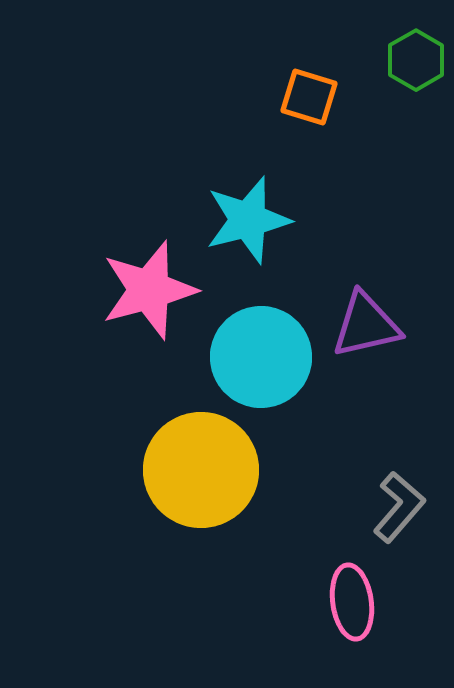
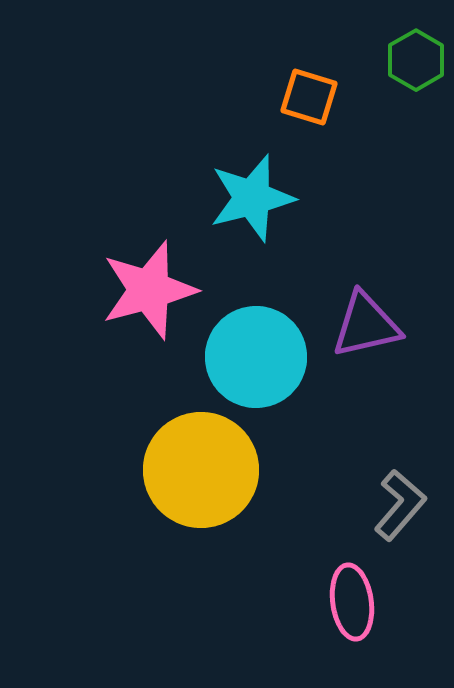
cyan star: moved 4 px right, 22 px up
cyan circle: moved 5 px left
gray L-shape: moved 1 px right, 2 px up
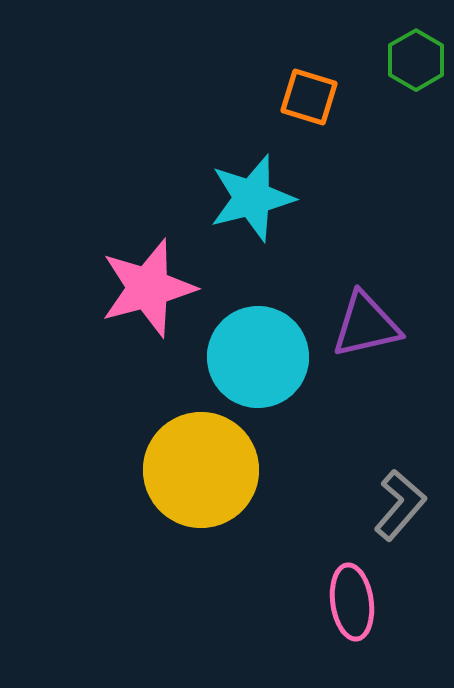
pink star: moved 1 px left, 2 px up
cyan circle: moved 2 px right
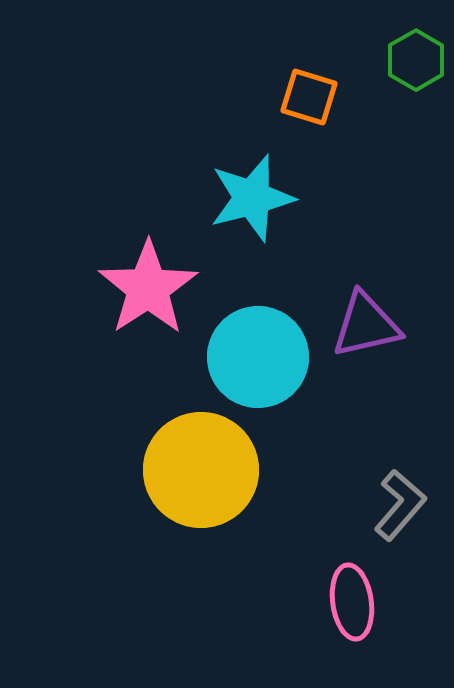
pink star: rotated 18 degrees counterclockwise
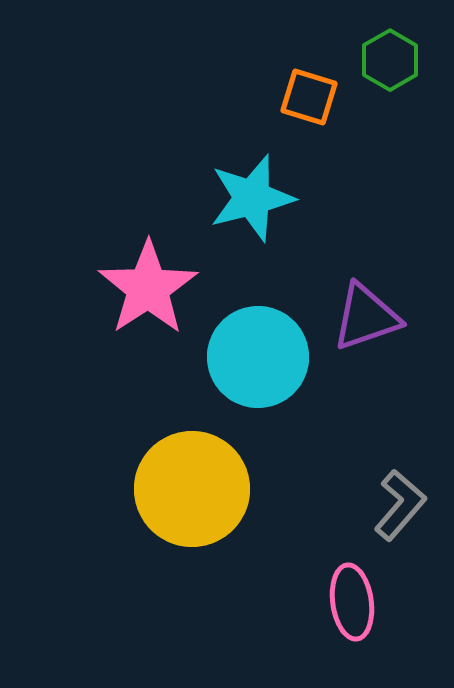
green hexagon: moved 26 px left
purple triangle: moved 8 px up; rotated 6 degrees counterclockwise
yellow circle: moved 9 px left, 19 px down
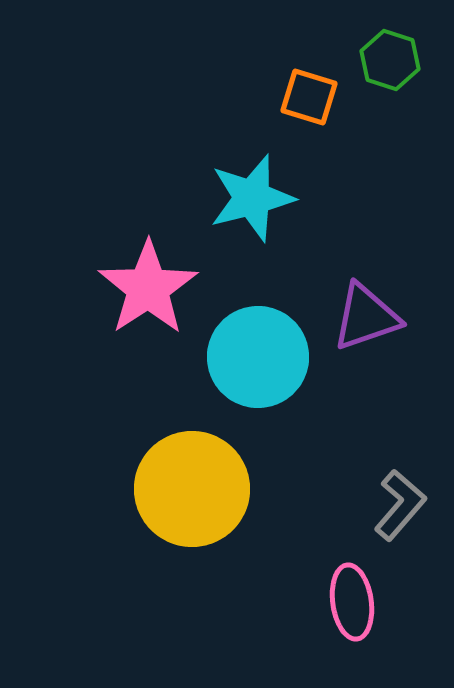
green hexagon: rotated 12 degrees counterclockwise
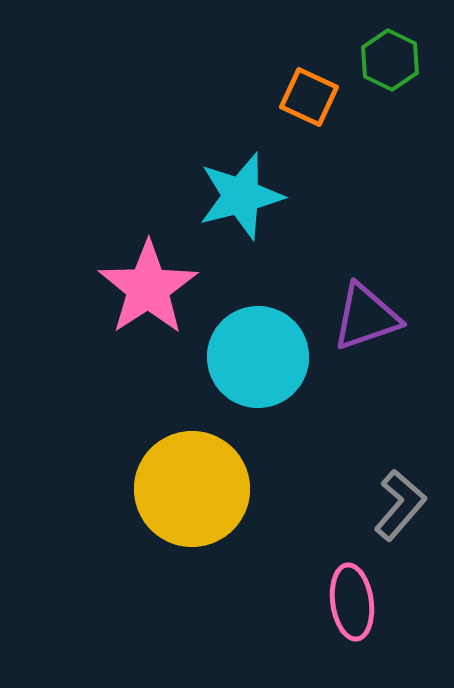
green hexagon: rotated 8 degrees clockwise
orange square: rotated 8 degrees clockwise
cyan star: moved 11 px left, 2 px up
